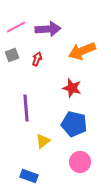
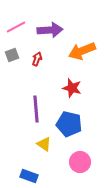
purple arrow: moved 2 px right, 1 px down
purple line: moved 10 px right, 1 px down
blue pentagon: moved 5 px left
yellow triangle: moved 1 px right, 3 px down; rotated 49 degrees counterclockwise
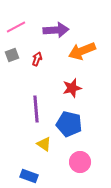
purple arrow: moved 6 px right
red star: rotated 30 degrees counterclockwise
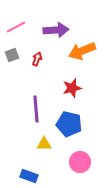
yellow triangle: rotated 35 degrees counterclockwise
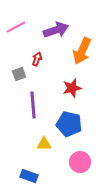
purple arrow: rotated 15 degrees counterclockwise
orange arrow: rotated 44 degrees counterclockwise
gray square: moved 7 px right, 19 px down
purple line: moved 3 px left, 4 px up
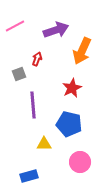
pink line: moved 1 px left, 1 px up
red star: rotated 12 degrees counterclockwise
blue rectangle: rotated 36 degrees counterclockwise
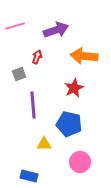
pink line: rotated 12 degrees clockwise
orange arrow: moved 2 px right, 5 px down; rotated 72 degrees clockwise
red arrow: moved 2 px up
red star: moved 2 px right
blue rectangle: rotated 30 degrees clockwise
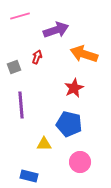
pink line: moved 5 px right, 10 px up
orange arrow: moved 2 px up; rotated 12 degrees clockwise
gray square: moved 5 px left, 7 px up
purple line: moved 12 px left
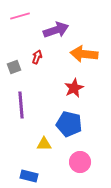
orange arrow: rotated 12 degrees counterclockwise
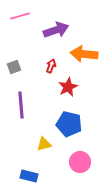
red arrow: moved 14 px right, 9 px down
red star: moved 6 px left, 1 px up
yellow triangle: rotated 14 degrees counterclockwise
